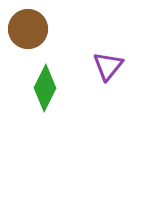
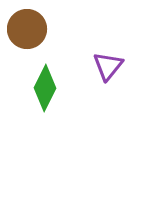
brown circle: moved 1 px left
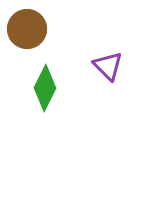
purple triangle: rotated 24 degrees counterclockwise
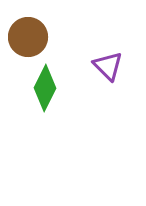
brown circle: moved 1 px right, 8 px down
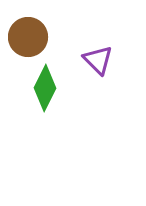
purple triangle: moved 10 px left, 6 px up
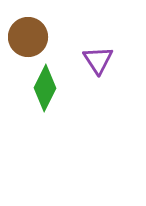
purple triangle: rotated 12 degrees clockwise
